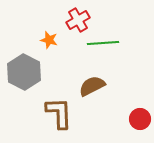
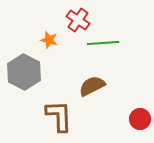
red cross: rotated 25 degrees counterclockwise
brown L-shape: moved 3 px down
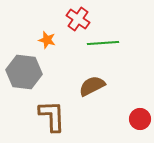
red cross: moved 1 px up
orange star: moved 2 px left
gray hexagon: rotated 20 degrees counterclockwise
brown L-shape: moved 7 px left
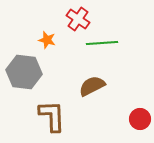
green line: moved 1 px left
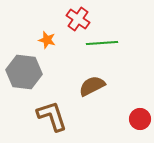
brown L-shape: rotated 16 degrees counterclockwise
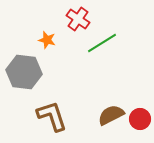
green line: rotated 28 degrees counterclockwise
brown semicircle: moved 19 px right, 29 px down
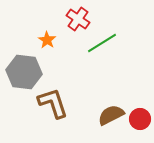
orange star: rotated 18 degrees clockwise
brown L-shape: moved 1 px right, 13 px up
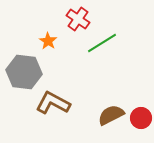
orange star: moved 1 px right, 1 px down
brown L-shape: rotated 44 degrees counterclockwise
red circle: moved 1 px right, 1 px up
